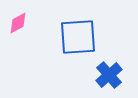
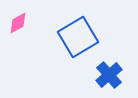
blue square: rotated 27 degrees counterclockwise
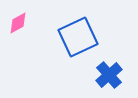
blue square: rotated 6 degrees clockwise
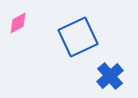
blue cross: moved 1 px right, 1 px down
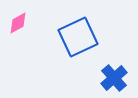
blue cross: moved 4 px right, 2 px down
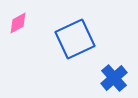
blue square: moved 3 px left, 2 px down
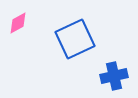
blue cross: moved 2 px up; rotated 28 degrees clockwise
